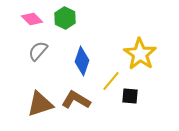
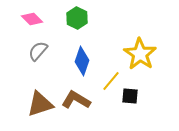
green hexagon: moved 12 px right
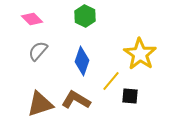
green hexagon: moved 8 px right, 2 px up
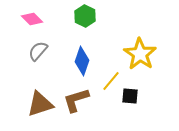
brown L-shape: rotated 48 degrees counterclockwise
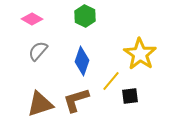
pink diamond: rotated 15 degrees counterclockwise
black square: rotated 12 degrees counterclockwise
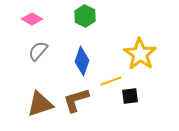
yellow line: rotated 30 degrees clockwise
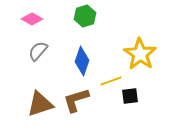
green hexagon: rotated 15 degrees clockwise
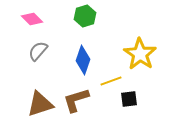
pink diamond: rotated 15 degrees clockwise
blue diamond: moved 1 px right, 1 px up
black square: moved 1 px left, 3 px down
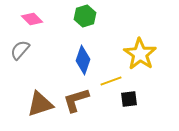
gray semicircle: moved 18 px left, 1 px up
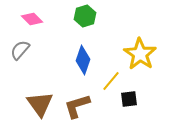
yellow line: rotated 30 degrees counterclockwise
brown L-shape: moved 1 px right, 6 px down
brown triangle: rotated 48 degrees counterclockwise
